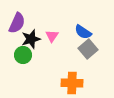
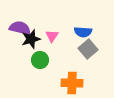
purple semicircle: moved 3 px right, 5 px down; rotated 100 degrees counterclockwise
blue semicircle: rotated 30 degrees counterclockwise
green circle: moved 17 px right, 5 px down
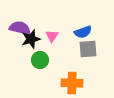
blue semicircle: rotated 24 degrees counterclockwise
gray square: rotated 36 degrees clockwise
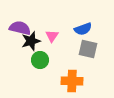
blue semicircle: moved 3 px up
black star: moved 2 px down
gray square: rotated 18 degrees clockwise
orange cross: moved 2 px up
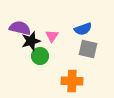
green circle: moved 4 px up
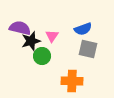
green circle: moved 2 px right
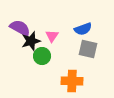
purple semicircle: rotated 15 degrees clockwise
